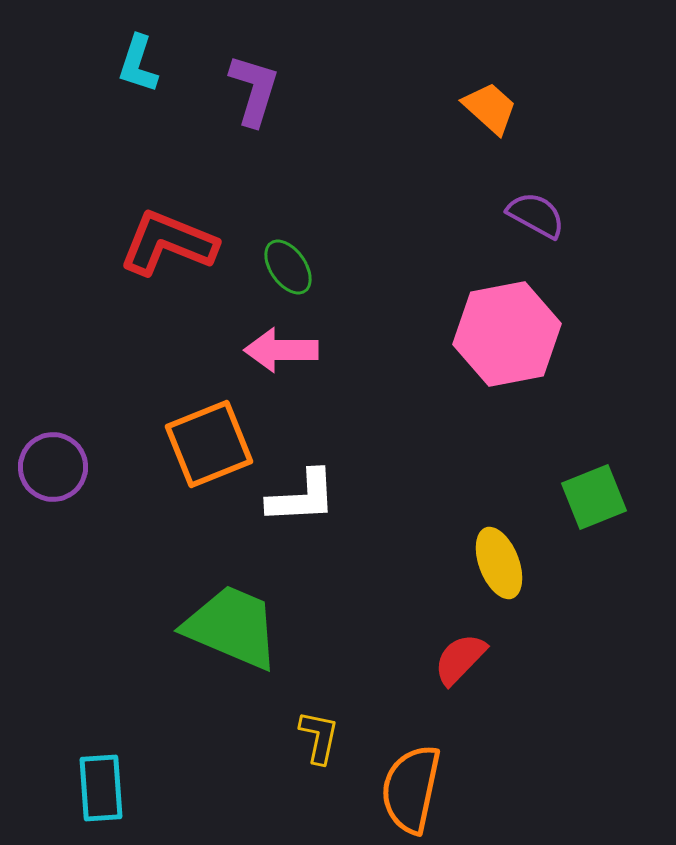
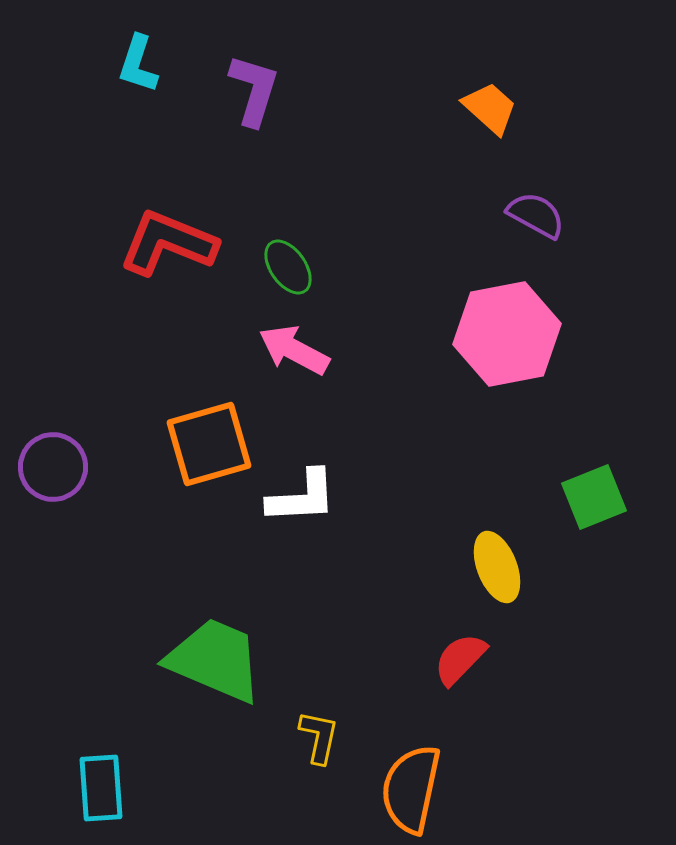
pink arrow: moved 13 px right; rotated 28 degrees clockwise
orange square: rotated 6 degrees clockwise
yellow ellipse: moved 2 px left, 4 px down
green trapezoid: moved 17 px left, 33 px down
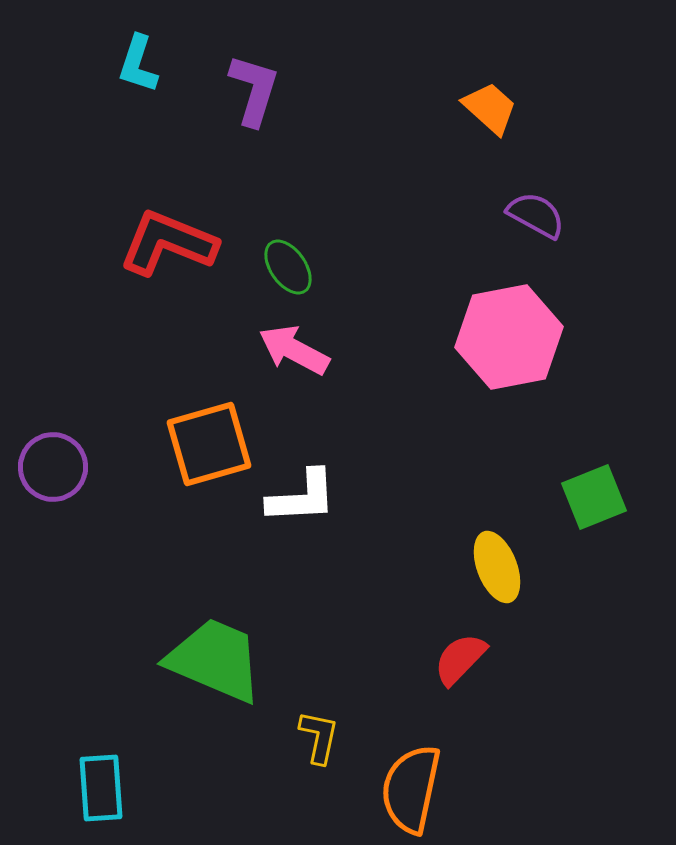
pink hexagon: moved 2 px right, 3 px down
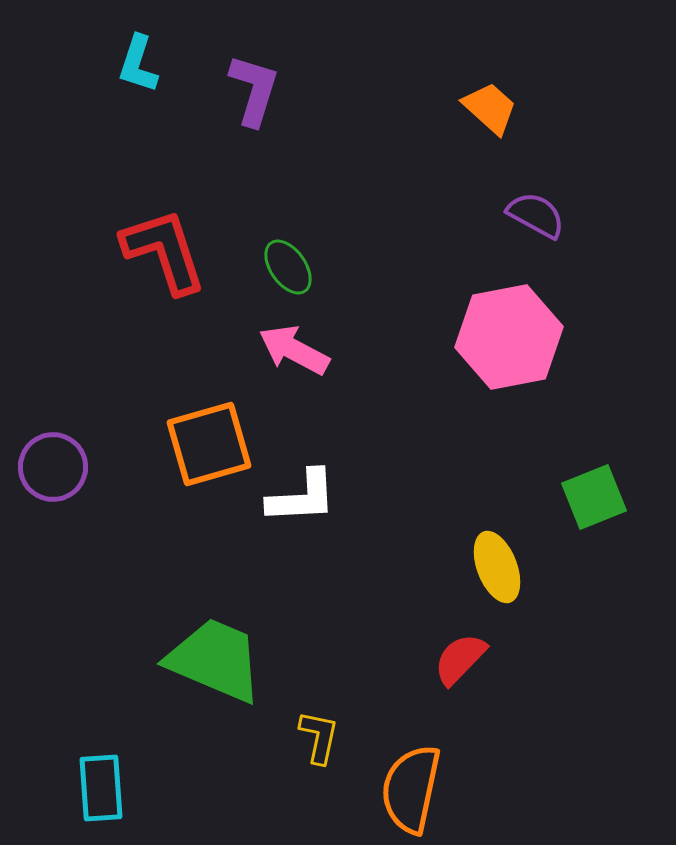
red L-shape: moved 4 px left, 8 px down; rotated 50 degrees clockwise
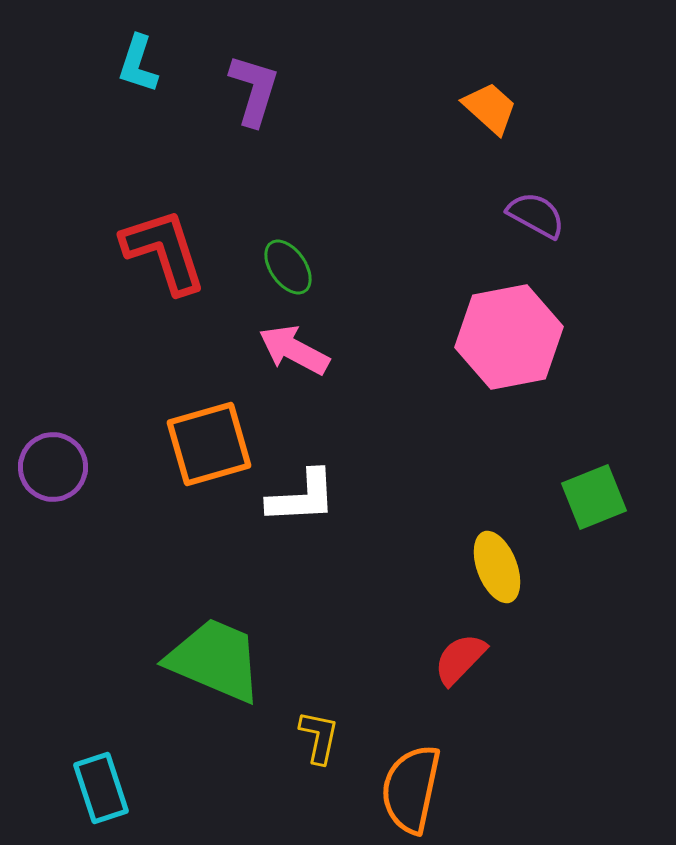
cyan rectangle: rotated 14 degrees counterclockwise
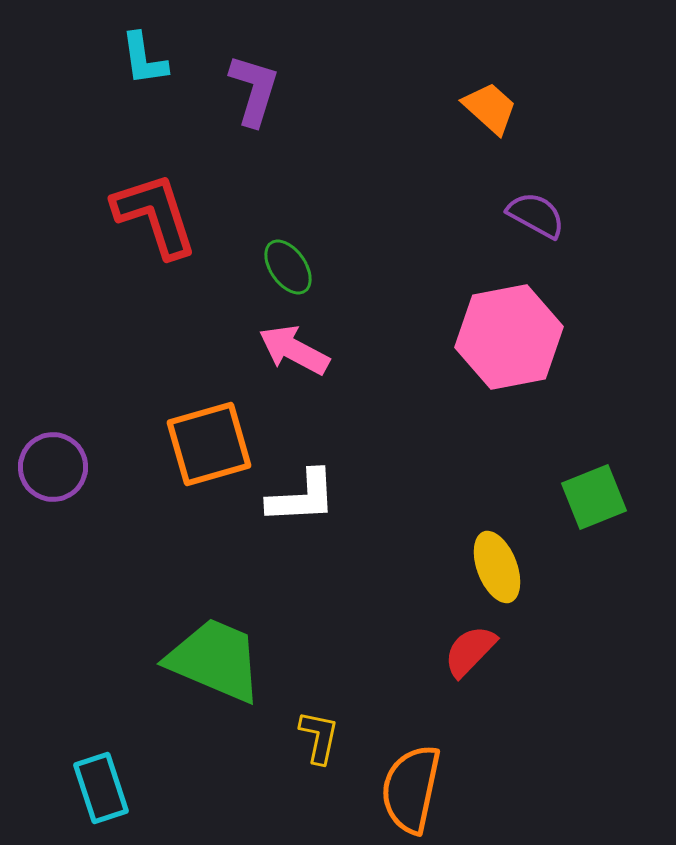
cyan L-shape: moved 6 px right, 5 px up; rotated 26 degrees counterclockwise
red L-shape: moved 9 px left, 36 px up
red semicircle: moved 10 px right, 8 px up
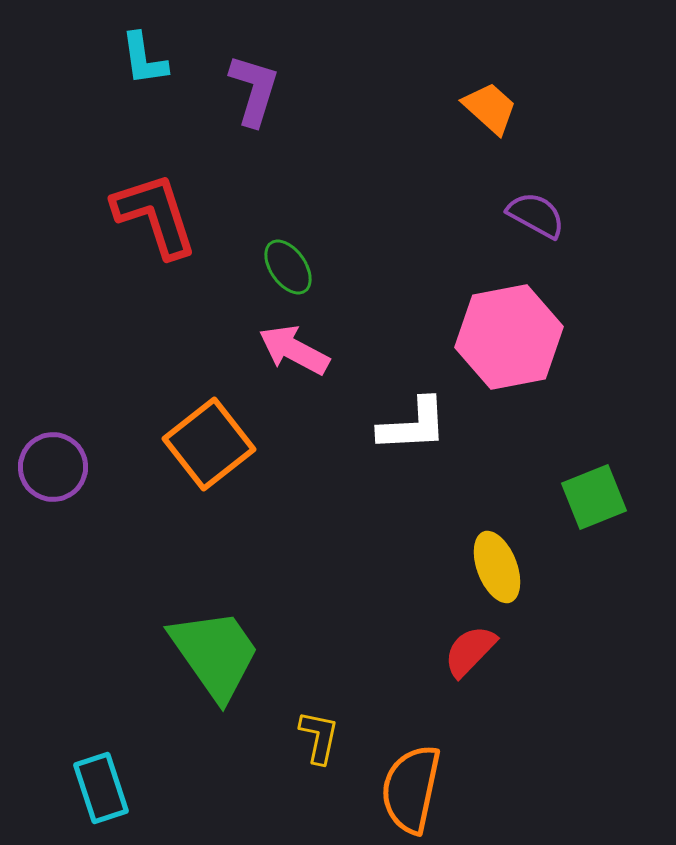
orange square: rotated 22 degrees counterclockwise
white L-shape: moved 111 px right, 72 px up
green trapezoid: moved 6 px up; rotated 32 degrees clockwise
